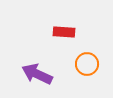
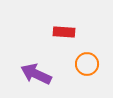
purple arrow: moved 1 px left
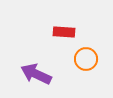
orange circle: moved 1 px left, 5 px up
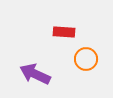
purple arrow: moved 1 px left
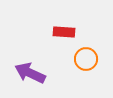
purple arrow: moved 5 px left, 1 px up
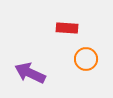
red rectangle: moved 3 px right, 4 px up
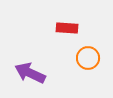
orange circle: moved 2 px right, 1 px up
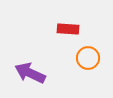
red rectangle: moved 1 px right, 1 px down
